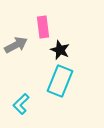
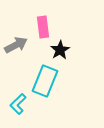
black star: rotated 18 degrees clockwise
cyan rectangle: moved 15 px left
cyan L-shape: moved 3 px left
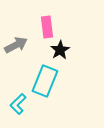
pink rectangle: moved 4 px right
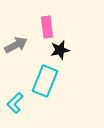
black star: rotated 18 degrees clockwise
cyan L-shape: moved 3 px left, 1 px up
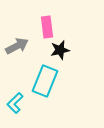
gray arrow: moved 1 px right, 1 px down
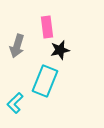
gray arrow: rotated 135 degrees clockwise
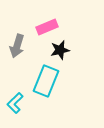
pink rectangle: rotated 75 degrees clockwise
cyan rectangle: moved 1 px right
